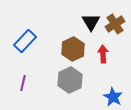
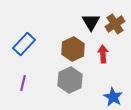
blue rectangle: moved 1 px left, 3 px down
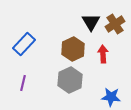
blue star: moved 2 px left; rotated 24 degrees counterclockwise
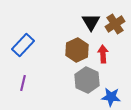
blue rectangle: moved 1 px left, 1 px down
brown hexagon: moved 4 px right, 1 px down
gray hexagon: moved 17 px right; rotated 10 degrees counterclockwise
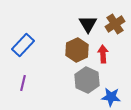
black triangle: moved 3 px left, 2 px down
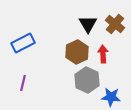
brown cross: rotated 18 degrees counterclockwise
blue rectangle: moved 2 px up; rotated 20 degrees clockwise
brown hexagon: moved 2 px down
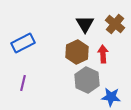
black triangle: moved 3 px left
